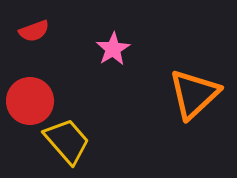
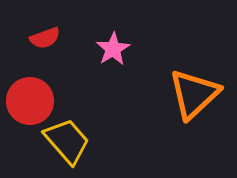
red semicircle: moved 11 px right, 7 px down
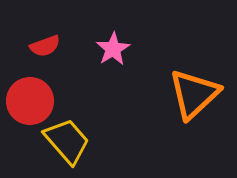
red semicircle: moved 8 px down
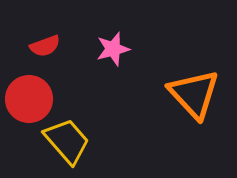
pink star: rotated 16 degrees clockwise
orange triangle: rotated 30 degrees counterclockwise
red circle: moved 1 px left, 2 px up
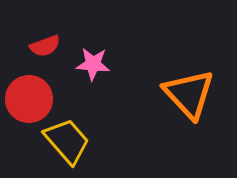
pink star: moved 20 px left, 15 px down; rotated 20 degrees clockwise
orange triangle: moved 5 px left
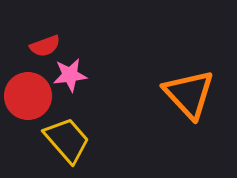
pink star: moved 23 px left, 11 px down; rotated 12 degrees counterclockwise
red circle: moved 1 px left, 3 px up
yellow trapezoid: moved 1 px up
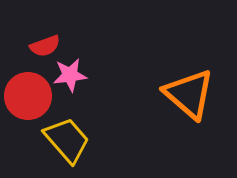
orange triangle: rotated 6 degrees counterclockwise
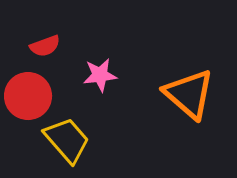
pink star: moved 30 px right
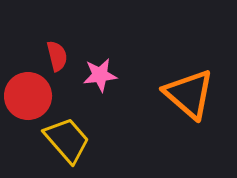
red semicircle: moved 12 px right, 10 px down; rotated 84 degrees counterclockwise
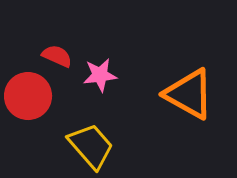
red semicircle: rotated 52 degrees counterclockwise
orange triangle: rotated 12 degrees counterclockwise
yellow trapezoid: moved 24 px right, 6 px down
